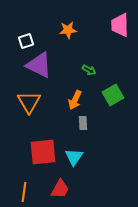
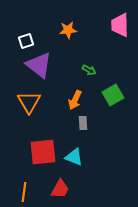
purple triangle: rotated 12 degrees clockwise
cyan triangle: rotated 42 degrees counterclockwise
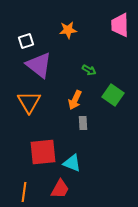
green square: rotated 25 degrees counterclockwise
cyan triangle: moved 2 px left, 6 px down
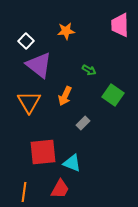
orange star: moved 2 px left, 1 px down
white square: rotated 28 degrees counterclockwise
orange arrow: moved 10 px left, 4 px up
gray rectangle: rotated 48 degrees clockwise
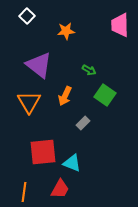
white square: moved 1 px right, 25 px up
green square: moved 8 px left
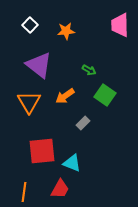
white square: moved 3 px right, 9 px down
orange arrow: rotated 30 degrees clockwise
red square: moved 1 px left, 1 px up
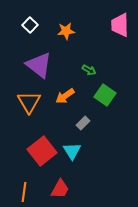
red square: rotated 32 degrees counterclockwise
cyan triangle: moved 12 px up; rotated 36 degrees clockwise
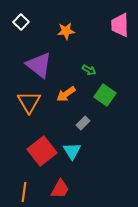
white square: moved 9 px left, 3 px up
orange arrow: moved 1 px right, 2 px up
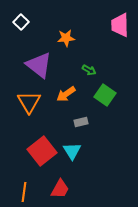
orange star: moved 7 px down
gray rectangle: moved 2 px left, 1 px up; rotated 32 degrees clockwise
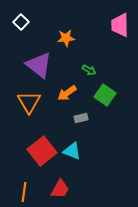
orange arrow: moved 1 px right, 1 px up
gray rectangle: moved 4 px up
cyan triangle: rotated 36 degrees counterclockwise
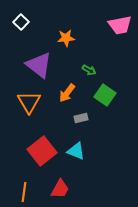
pink trapezoid: rotated 100 degrees counterclockwise
orange arrow: rotated 18 degrees counterclockwise
cyan triangle: moved 4 px right
